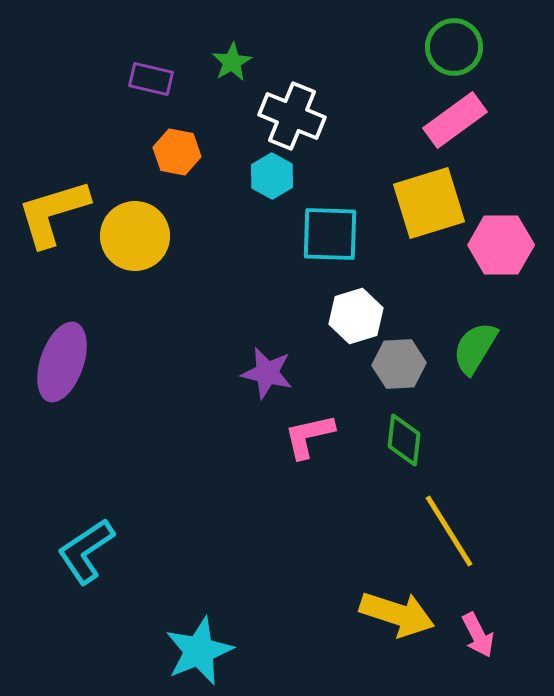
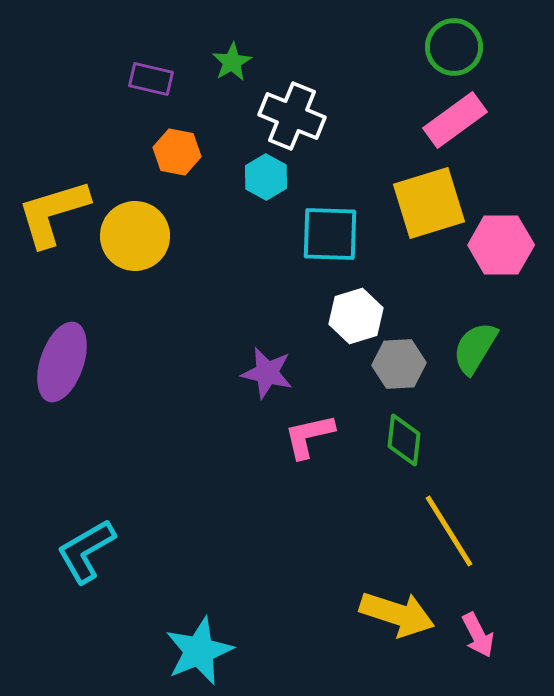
cyan hexagon: moved 6 px left, 1 px down
cyan L-shape: rotated 4 degrees clockwise
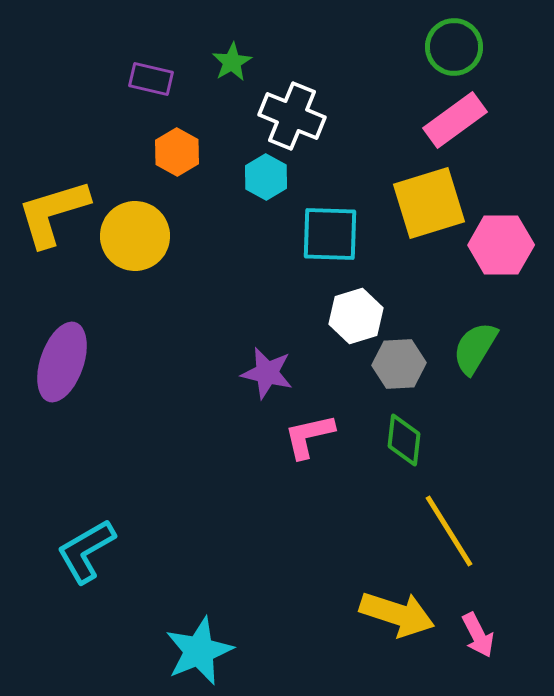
orange hexagon: rotated 18 degrees clockwise
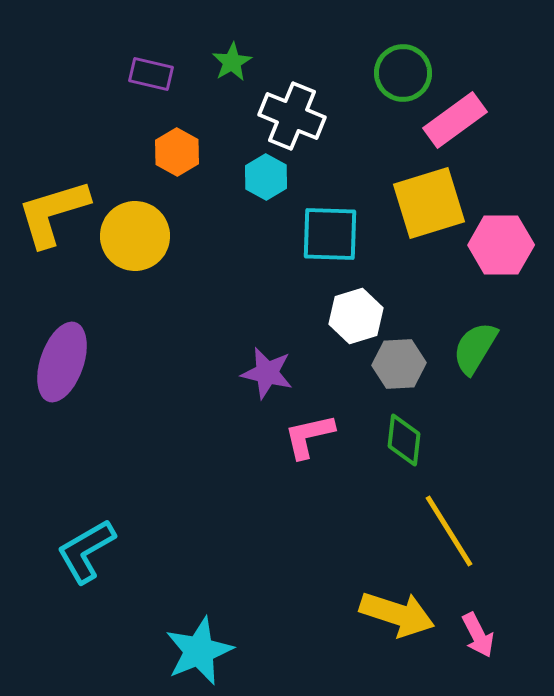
green circle: moved 51 px left, 26 px down
purple rectangle: moved 5 px up
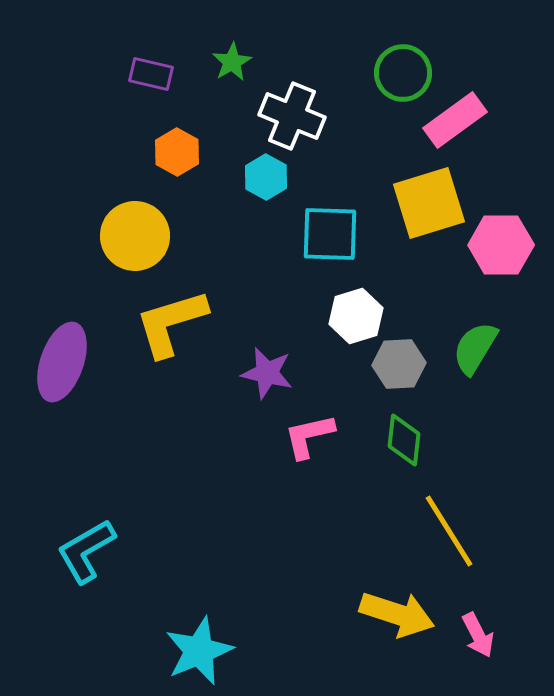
yellow L-shape: moved 118 px right, 110 px down
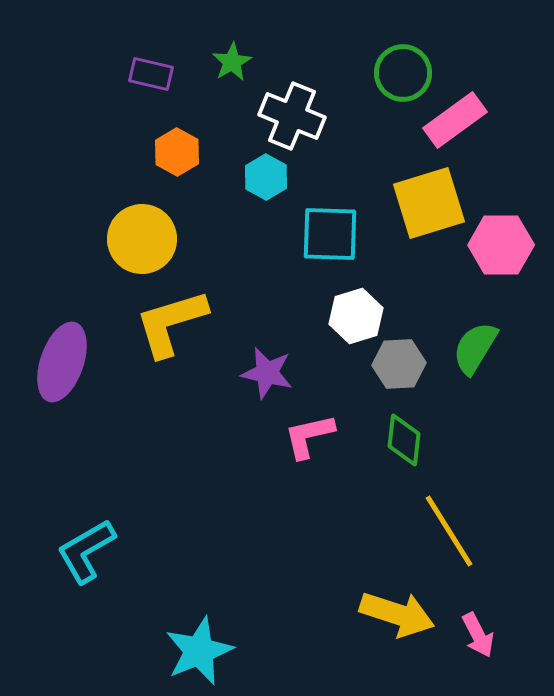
yellow circle: moved 7 px right, 3 px down
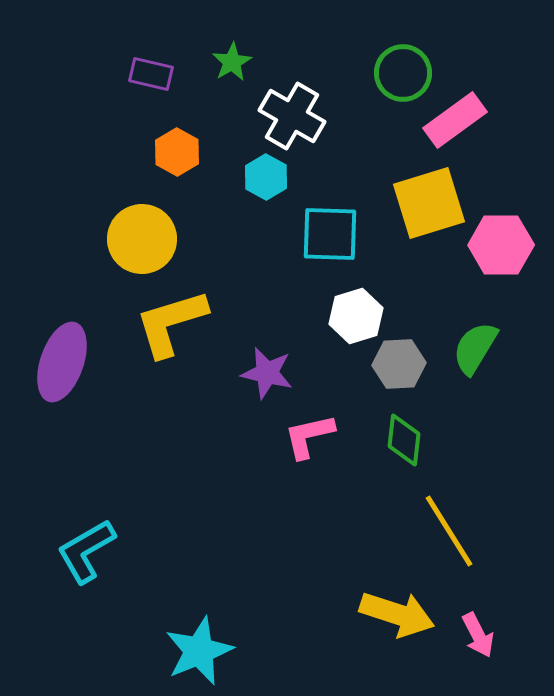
white cross: rotated 8 degrees clockwise
